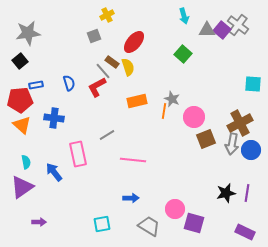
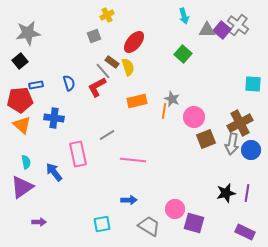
blue arrow at (131, 198): moved 2 px left, 2 px down
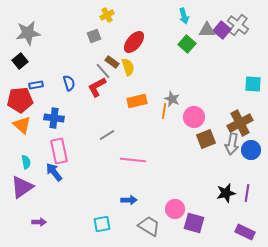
green square at (183, 54): moved 4 px right, 10 px up
pink rectangle at (78, 154): moved 19 px left, 3 px up
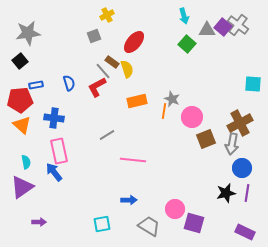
purple square at (222, 30): moved 1 px right, 3 px up
yellow semicircle at (128, 67): moved 1 px left, 2 px down
pink circle at (194, 117): moved 2 px left
blue circle at (251, 150): moved 9 px left, 18 px down
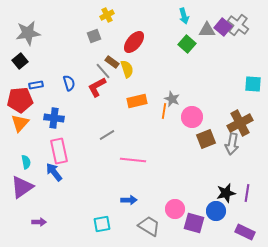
orange triangle at (22, 125): moved 2 px left, 2 px up; rotated 30 degrees clockwise
blue circle at (242, 168): moved 26 px left, 43 px down
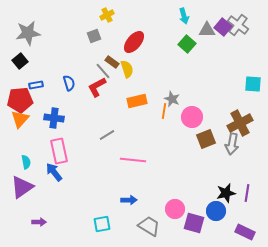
orange triangle at (20, 123): moved 4 px up
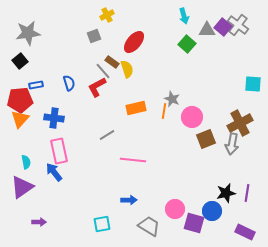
orange rectangle at (137, 101): moved 1 px left, 7 px down
blue circle at (216, 211): moved 4 px left
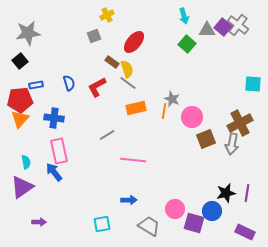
gray line at (103, 71): moved 25 px right, 12 px down; rotated 12 degrees counterclockwise
